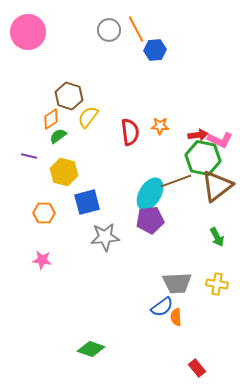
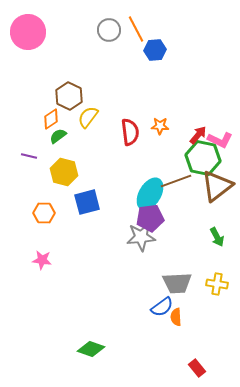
brown hexagon: rotated 8 degrees clockwise
red arrow: rotated 42 degrees counterclockwise
purple pentagon: moved 2 px up
gray star: moved 36 px right
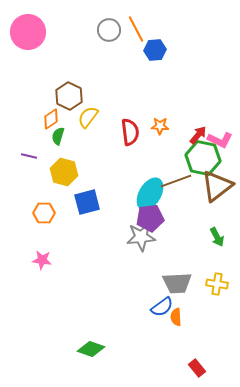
green semicircle: rotated 36 degrees counterclockwise
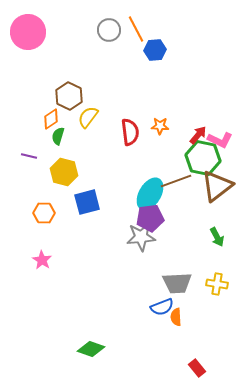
pink star: rotated 24 degrees clockwise
blue semicircle: rotated 15 degrees clockwise
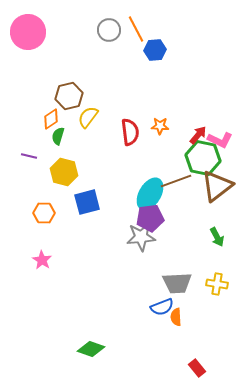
brown hexagon: rotated 20 degrees clockwise
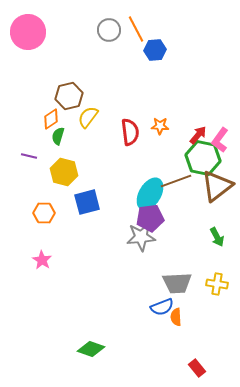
pink L-shape: rotated 100 degrees clockwise
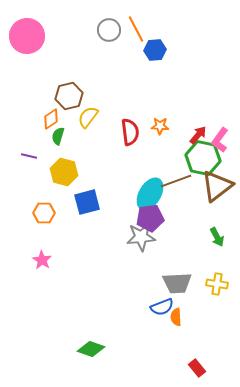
pink circle: moved 1 px left, 4 px down
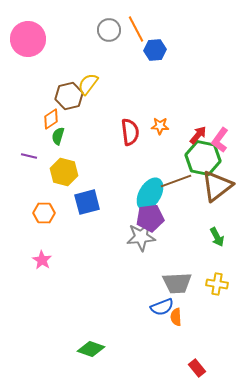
pink circle: moved 1 px right, 3 px down
yellow semicircle: moved 33 px up
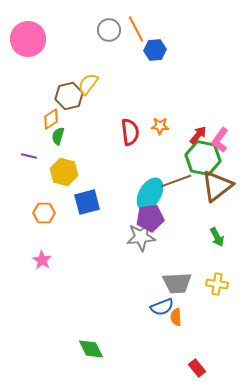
green diamond: rotated 44 degrees clockwise
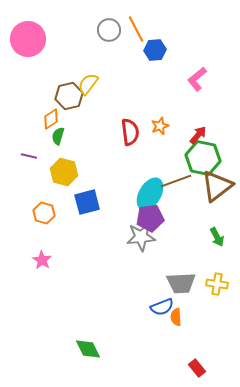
orange star: rotated 24 degrees counterclockwise
pink L-shape: moved 23 px left, 61 px up; rotated 15 degrees clockwise
orange hexagon: rotated 15 degrees clockwise
gray trapezoid: moved 4 px right
green diamond: moved 3 px left
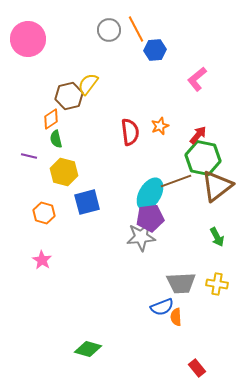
green semicircle: moved 2 px left, 3 px down; rotated 30 degrees counterclockwise
green diamond: rotated 48 degrees counterclockwise
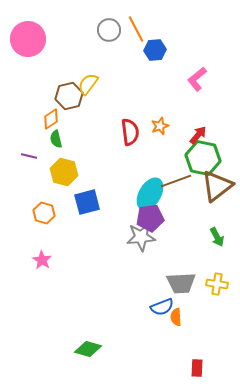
red rectangle: rotated 42 degrees clockwise
